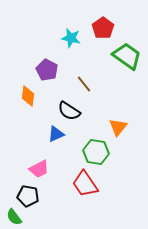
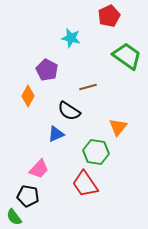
red pentagon: moved 6 px right, 12 px up; rotated 10 degrees clockwise
brown line: moved 4 px right, 3 px down; rotated 66 degrees counterclockwise
orange diamond: rotated 20 degrees clockwise
pink trapezoid: rotated 20 degrees counterclockwise
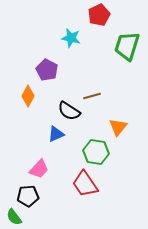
red pentagon: moved 10 px left, 1 px up
green trapezoid: moved 10 px up; rotated 108 degrees counterclockwise
brown line: moved 4 px right, 9 px down
black pentagon: rotated 15 degrees counterclockwise
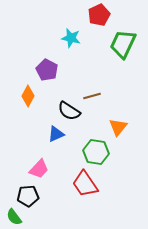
green trapezoid: moved 4 px left, 2 px up; rotated 8 degrees clockwise
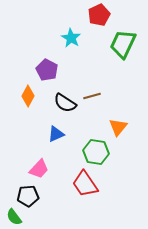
cyan star: rotated 18 degrees clockwise
black semicircle: moved 4 px left, 8 px up
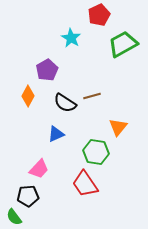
green trapezoid: rotated 36 degrees clockwise
purple pentagon: rotated 15 degrees clockwise
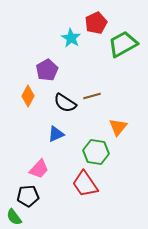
red pentagon: moved 3 px left, 8 px down
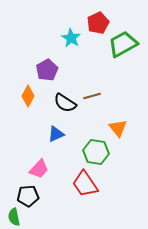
red pentagon: moved 2 px right
orange triangle: moved 1 px down; rotated 18 degrees counterclockwise
green semicircle: rotated 24 degrees clockwise
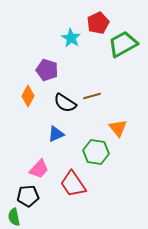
purple pentagon: rotated 25 degrees counterclockwise
red trapezoid: moved 12 px left
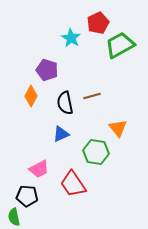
green trapezoid: moved 3 px left, 1 px down
orange diamond: moved 3 px right
black semicircle: rotated 45 degrees clockwise
blue triangle: moved 5 px right
pink trapezoid: rotated 20 degrees clockwise
black pentagon: moved 1 px left; rotated 10 degrees clockwise
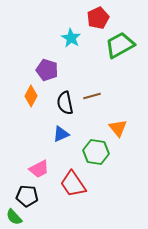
red pentagon: moved 5 px up
green semicircle: rotated 30 degrees counterclockwise
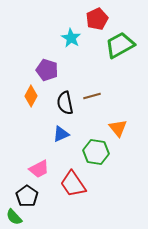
red pentagon: moved 1 px left, 1 px down
black pentagon: rotated 30 degrees clockwise
